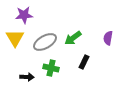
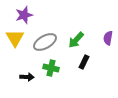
purple star: rotated 12 degrees counterclockwise
green arrow: moved 3 px right, 2 px down; rotated 12 degrees counterclockwise
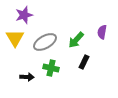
purple semicircle: moved 6 px left, 6 px up
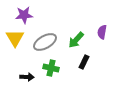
purple star: rotated 12 degrees clockwise
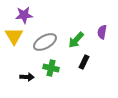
yellow triangle: moved 1 px left, 2 px up
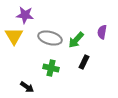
purple star: moved 1 px right; rotated 12 degrees clockwise
gray ellipse: moved 5 px right, 4 px up; rotated 45 degrees clockwise
black arrow: moved 10 px down; rotated 32 degrees clockwise
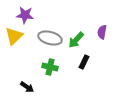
yellow triangle: rotated 18 degrees clockwise
green cross: moved 1 px left, 1 px up
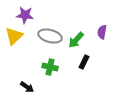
gray ellipse: moved 2 px up
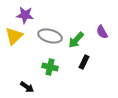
purple semicircle: rotated 40 degrees counterclockwise
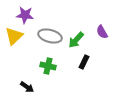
green cross: moved 2 px left, 1 px up
